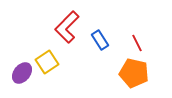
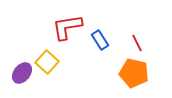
red L-shape: rotated 36 degrees clockwise
yellow square: rotated 15 degrees counterclockwise
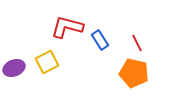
red L-shape: rotated 24 degrees clockwise
yellow square: rotated 20 degrees clockwise
purple ellipse: moved 8 px left, 5 px up; rotated 30 degrees clockwise
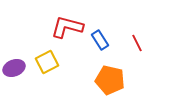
orange pentagon: moved 24 px left, 7 px down
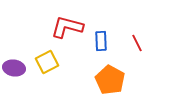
blue rectangle: moved 1 px right, 1 px down; rotated 30 degrees clockwise
purple ellipse: rotated 30 degrees clockwise
orange pentagon: rotated 16 degrees clockwise
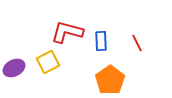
red L-shape: moved 5 px down
yellow square: moved 1 px right
purple ellipse: rotated 35 degrees counterclockwise
orange pentagon: rotated 8 degrees clockwise
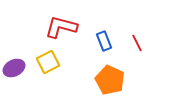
red L-shape: moved 6 px left, 5 px up
blue rectangle: moved 3 px right; rotated 18 degrees counterclockwise
orange pentagon: rotated 12 degrees counterclockwise
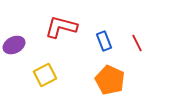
yellow square: moved 3 px left, 13 px down
purple ellipse: moved 23 px up
